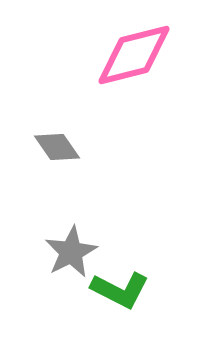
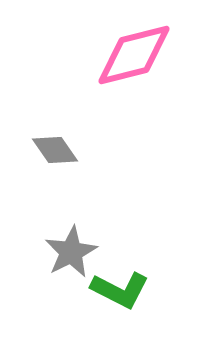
gray diamond: moved 2 px left, 3 px down
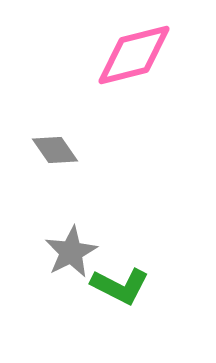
green L-shape: moved 4 px up
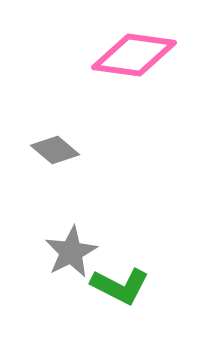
pink diamond: rotated 22 degrees clockwise
gray diamond: rotated 15 degrees counterclockwise
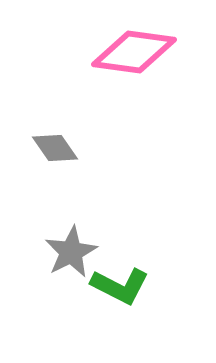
pink diamond: moved 3 px up
gray diamond: moved 2 px up; rotated 15 degrees clockwise
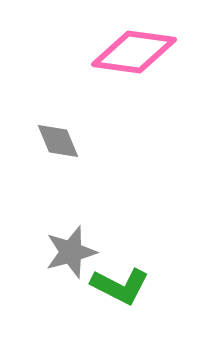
gray diamond: moved 3 px right, 7 px up; rotated 12 degrees clockwise
gray star: rotated 12 degrees clockwise
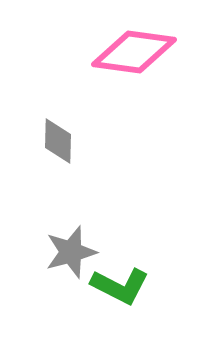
gray diamond: rotated 24 degrees clockwise
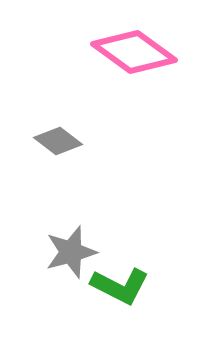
pink diamond: rotated 28 degrees clockwise
gray diamond: rotated 54 degrees counterclockwise
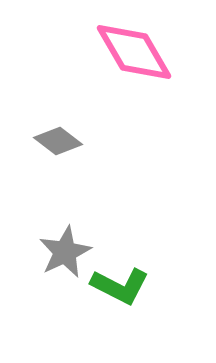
pink diamond: rotated 24 degrees clockwise
gray star: moved 6 px left; rotated 10 degrees counterclockwise
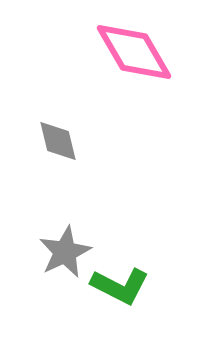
gray diamond: rotated 39 degrees clockwise
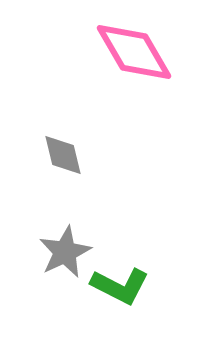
gray diamond: moved 5 px right, 14 px down
